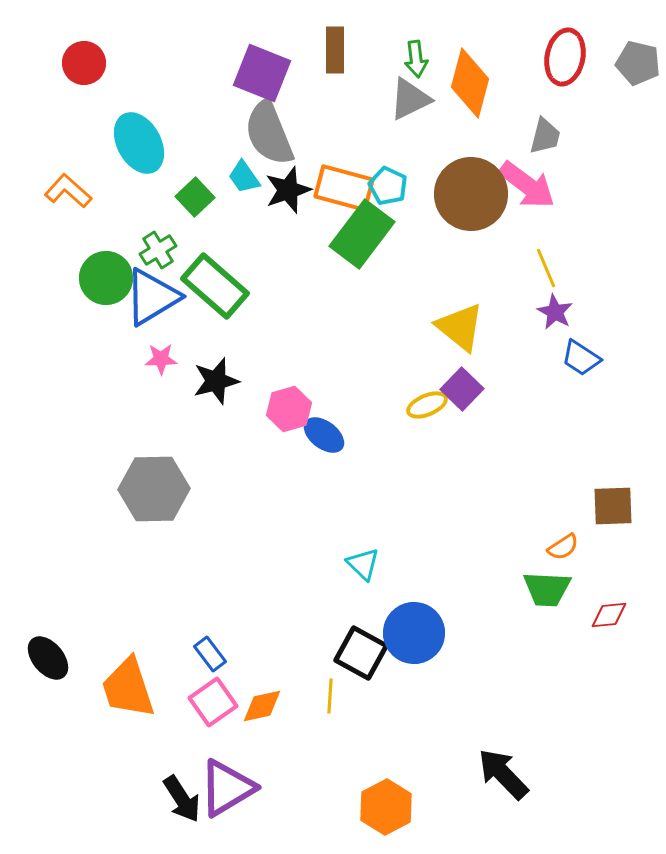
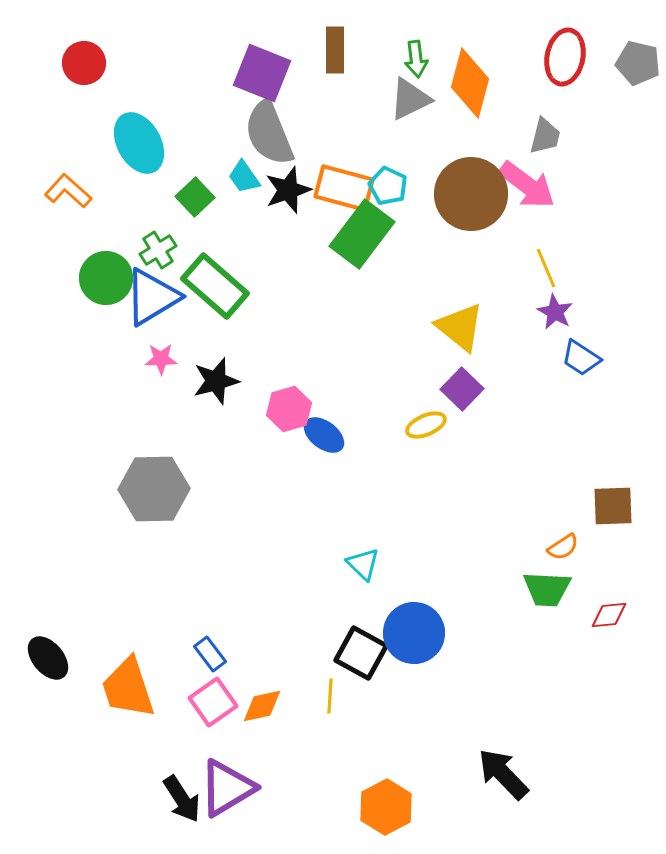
yellow ellipse at (427, 405): moved 1 px left, 20 px down
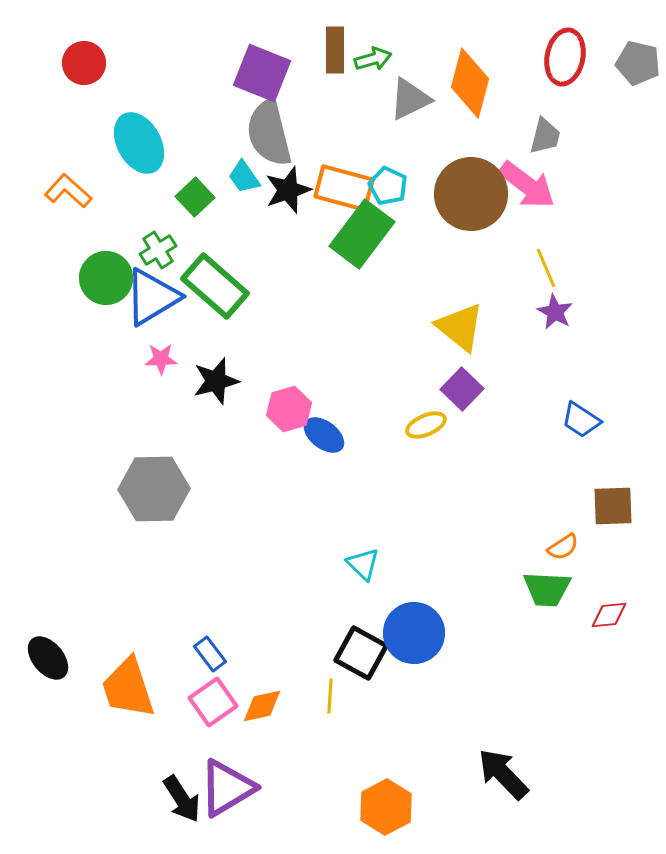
green arrow at (416, 59): moved 43 px left; rotated 99 degrees counterclockwise
gray semicircle at (269, 133): rotated 8 degrees clockwise
blue trapezoid at (581, 358): moved 62 px down
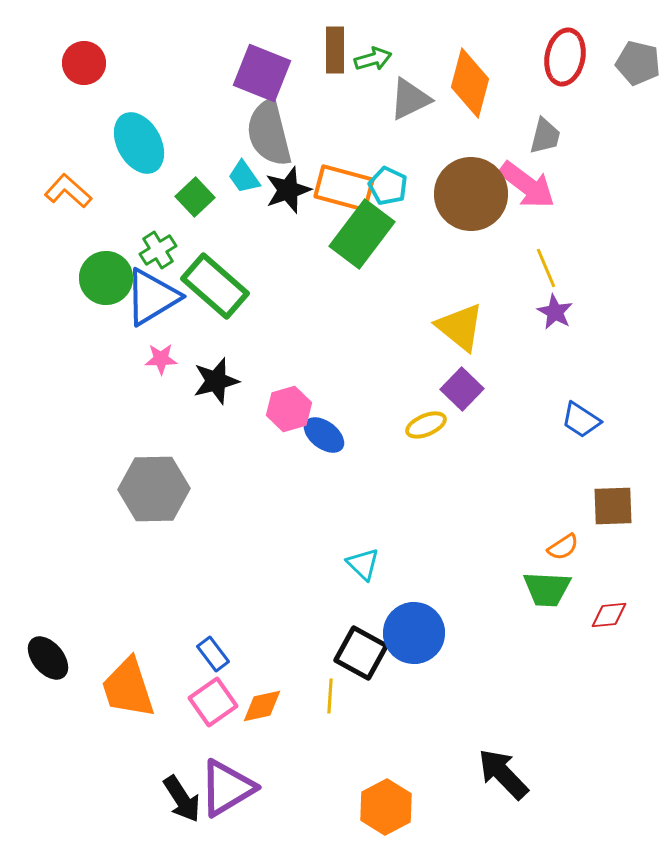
blue rectangle at (210, 654): moved 3 px right
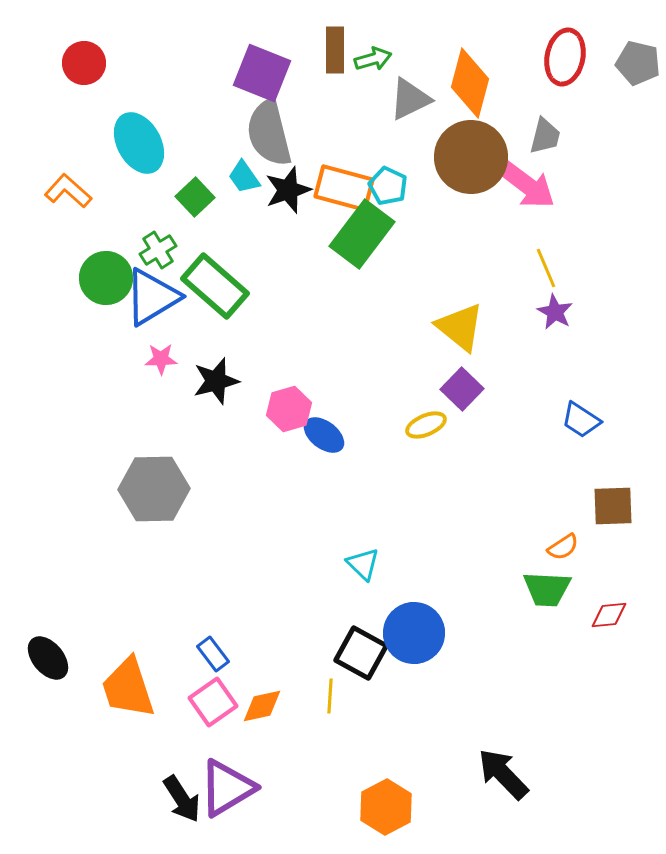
brown circle at (471, 194): moved 37 px up
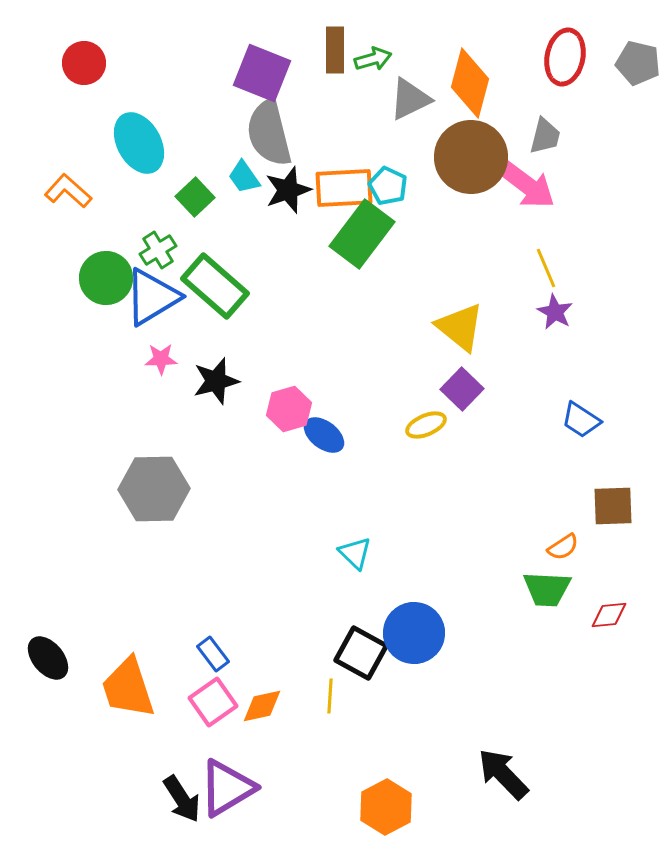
orange rectangle at (344, 188): rotated 18 degrees counterclockwise
cyan triangle at (363, 564): moved 8 px left, 11 px up
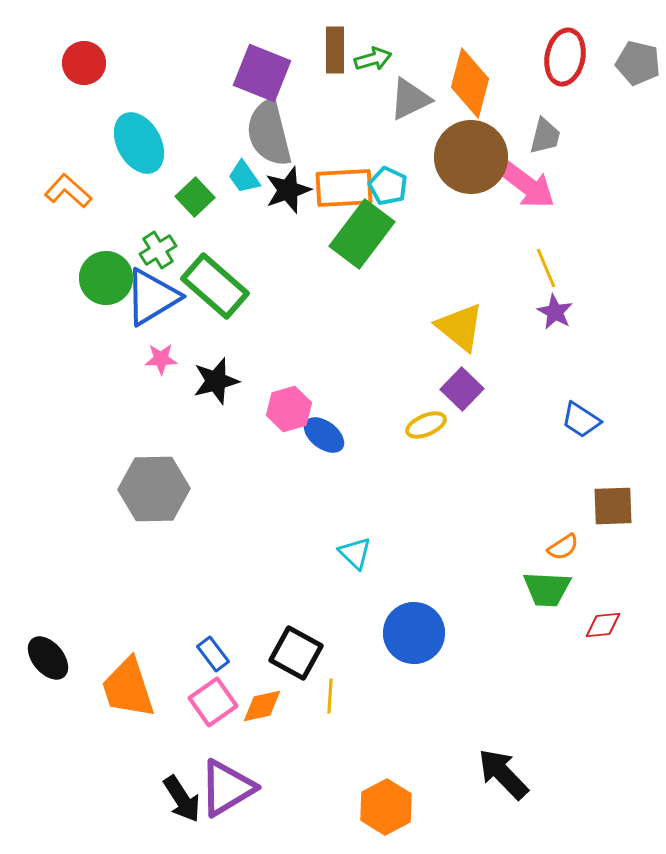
red diamond at (609, 615): moved 6 px left, 10 px down
black square at (361, 653): moved 65 px left
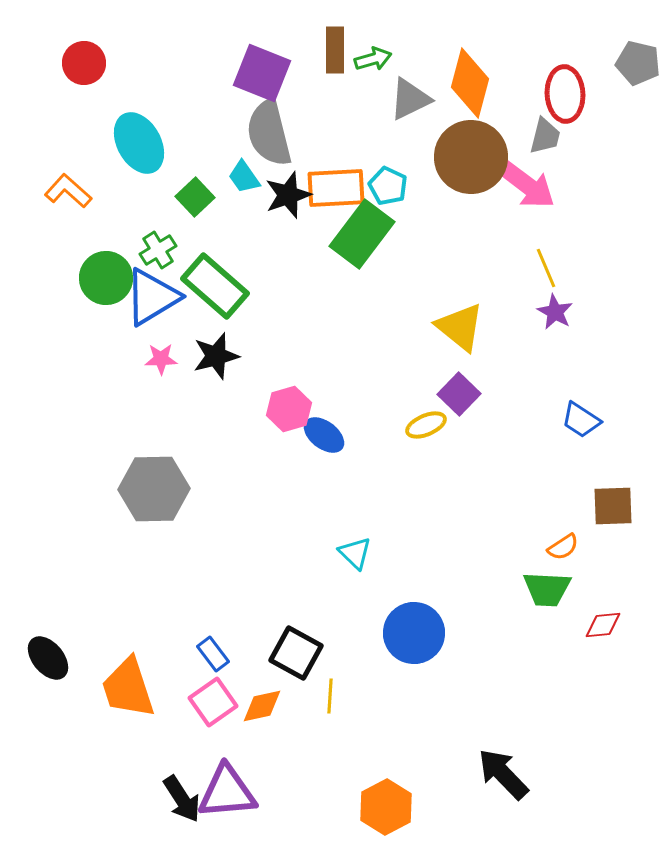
red ellipse at (565, 57): moved 37 px down; rotated 14 degrees counterclockwise
orange rectangle at (344, 188): moved 8 px left
black star at (288, 190): moved 5 px down
black star at (216, 381): moved 25 px up
purple square at (462, 389): moved 3 px left, 5 px down
purple triangle at (227, 788): moved 4 px down; rotated 26 degrees clockwise
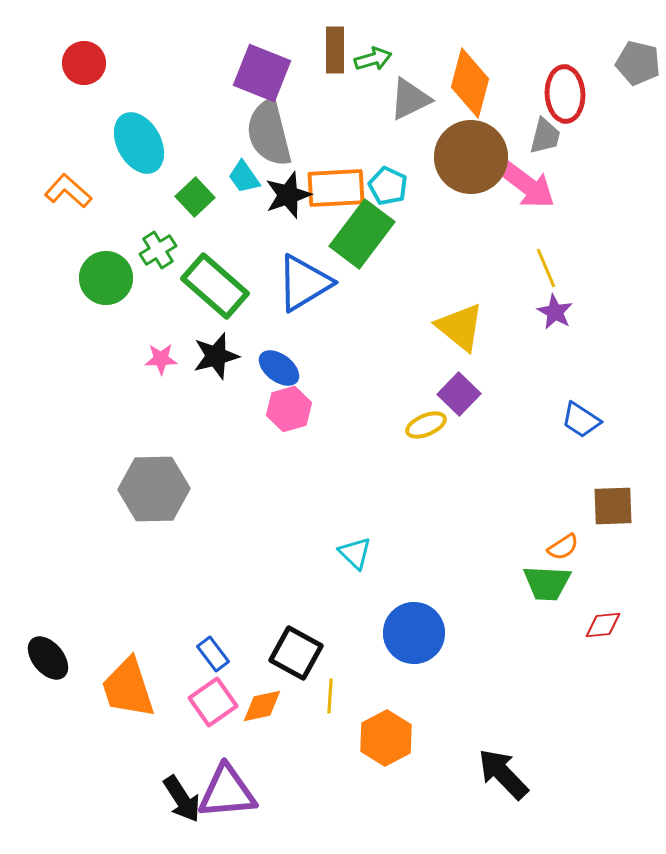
blue triangle at (152, 297): moved 152 px right, 14 px up
blue ellipse at (324, 435): moved 45 px left, 67 px up
green trapezoid at (547, 589): moved 6 px up
orange hexagon at (386, 807): moved 69 px up
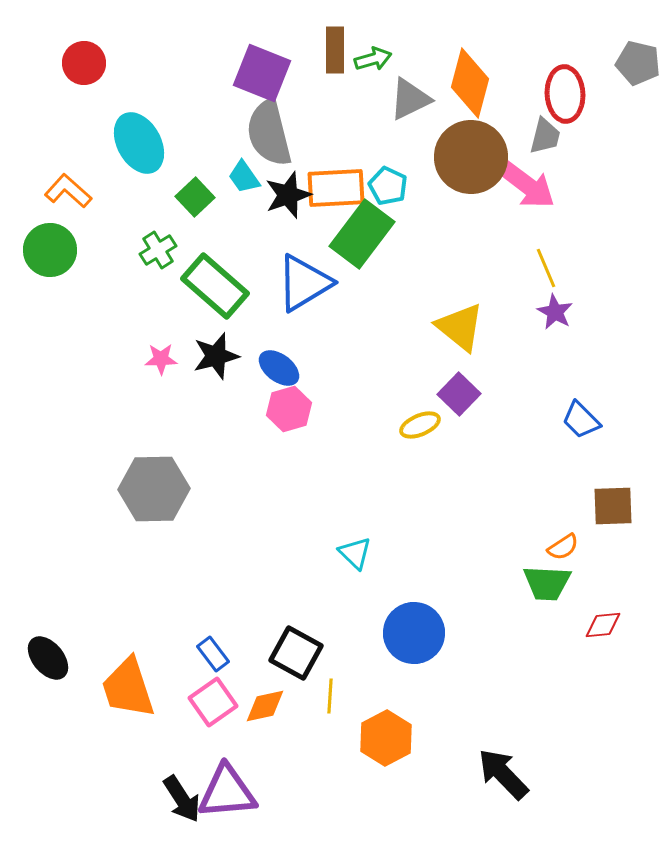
green circle at (106, 278): moved 56 px left, 28 px up
blue trapezoid at (581, 420): rotated 12 degrees clockwise
yellow ellipse at (426, 425): moved 6 px left
orange diamond at (262, 706): moved 3 px right
